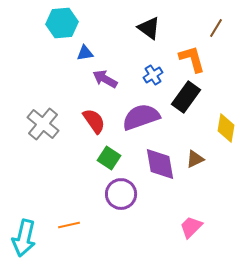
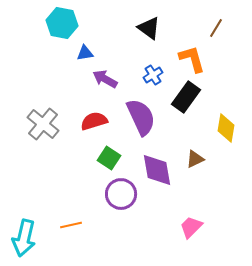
cyan hexagon: rotated 16 degrees clockwise
purple semicircle: rotated 84 degrees clockwise
red semicircle: rotated 72 degrees counterclockwise
purple diamond: moved 3 px left, 6 px down
orange line: moved 2 px right
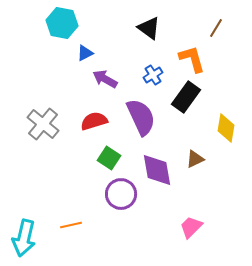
blue triangle: rotated 18 degrees counterclockwise
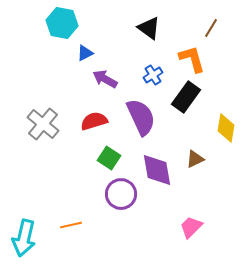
brown line: moved 5 px left
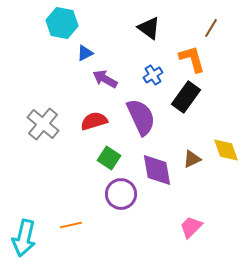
yellow diamond: moved 22 px down; rotated 28 degrees counterclockwise
brown triangle: moved 3 px left
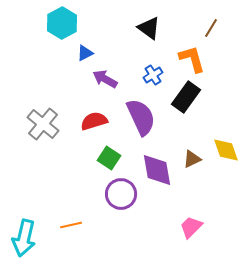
cyan hexagon: rotated 20 degrees clockwise
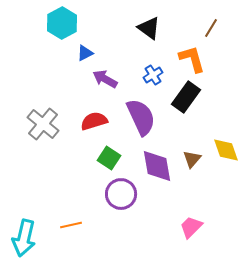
brown triangle: rotated 24 degrees counterclockwise
purple diamond: moved 4 px up
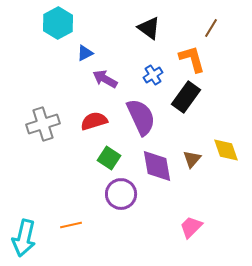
cyan hexagon: moved 4 px left
gray cross: rotated 32 degrees clockwise
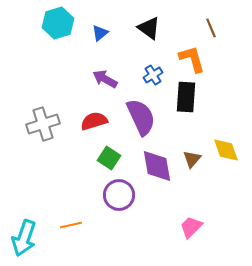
cyan hexagon: rotated 12 degrees clockwise
brown line: rotated 54 degrees counterclockwise
blue triangle: moved 15 px right, 20 px up; rotated 12 degrees counterclockwise
black rectangle: rotated 32 degrees counterclockwise
purple circle: moved 2 px left, 1 px down
cyan arrow: rotated 6 degrees clockwise
